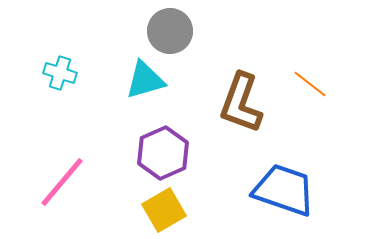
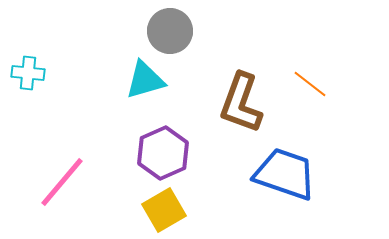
cyan cross: moved 32 px left; rotated 12 degrees counterclockwise
blue trapezoid: moved 1 px right, 16 px up
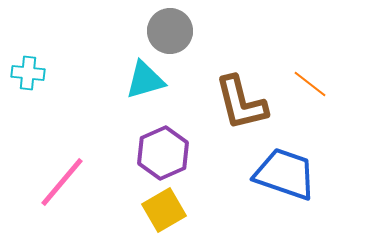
brown L-shape: rotated 34 degrees counterclockwise
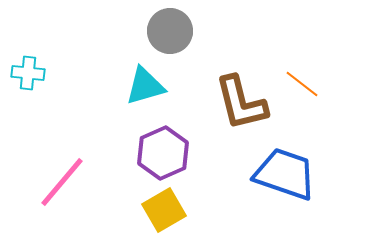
cyan triangle: moved 6 px down
orange line: moved 8 px left
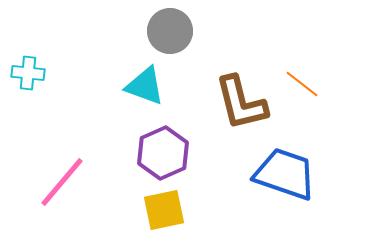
cyan triangle: rotated 36 degrees clockwise
yellow square: rotated 18 degrees clockwise
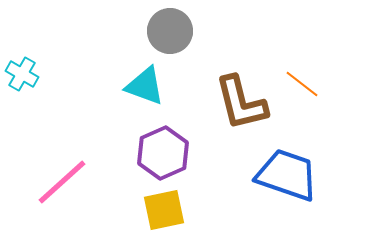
cyan cross: moved 6 px left, 1 px down; rotated 24 degrees clockwise
blue trapezoid: moved 2 px right, 1 px down
pink line: rotated 8 degrees clockwise
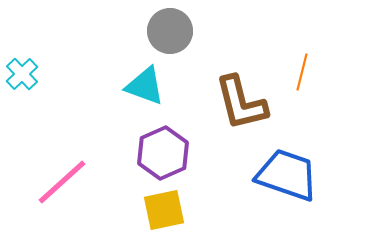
cyan cross: rotated 16 degrees clockwise
orange line: moved 12 px up; rotated 66 degrees clockwise
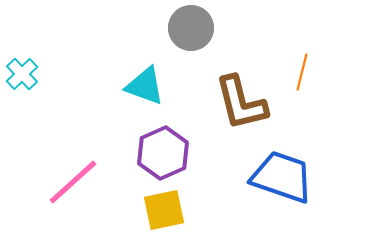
gray circle: moved 21 px right, 3 px up
blue trapezoid: moved 5 px left, 2 px down
pink line: moved 11 px right
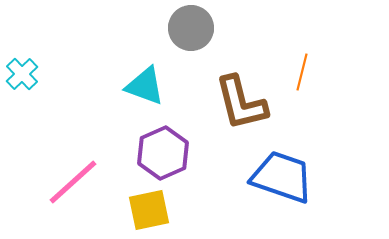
yellow square: moved 15 px left
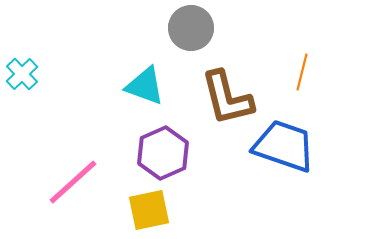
brown L-shape: moved 14 px left, 5 px up
blue trapezoid: moved 2 px right, 31 px up
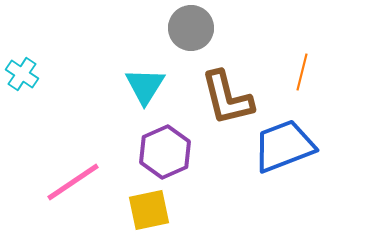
cyan cross: rotated 12 degrees counterclockwise
cyan triangle: rotated 42 degrees clockwise
blue trapezoid: rotated 40 degrees counterclockwise
purple hexagon: moved 2 px right, 1 px up
pink line: rotated 8 degrees clockwise
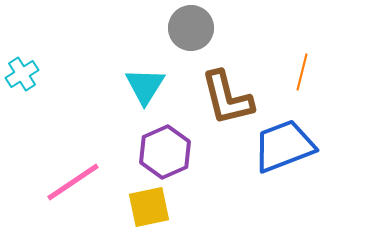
cyan cross: rotated 24 degrees clockwise
yellow square: moved 3 px up
